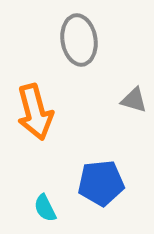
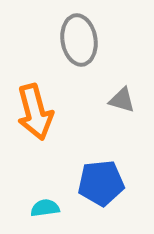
gray triangle: moved 12 px left
cyan semicircle: rotated 108 degrees clockwise
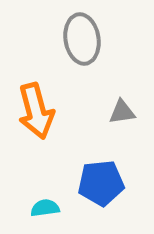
gray ellipse: moved 3 px right, 1 px up
gray triangle: moved 12 px down; rotated 24 degrees counterclockwise
orange arrow: moved 1 px right, 1 px up
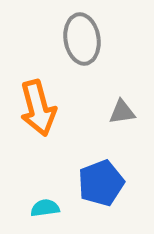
orange arrow: moved 2 px right, 3 px up
blue pentagon: rotated 15 degrees counterclockwise
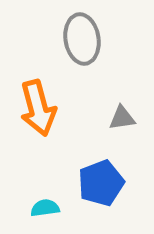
gray triangle: moved 6 px down
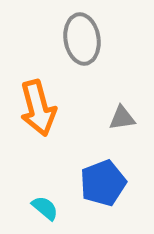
blue pentagon: moved 2 px right
cyan semicircle: rotated 48 degrees clockwise
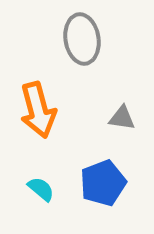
orange arrow: moved 2 px down
gray triangle: rotated 16 degrees clockwise
cyan semicircle: moved 4 px left, 19 px up
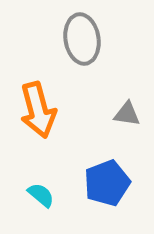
gray triangle: moved 5 px right, 4 px up
blue pentagon: moved 4 px right
cyan semicircle: moved 6 px down
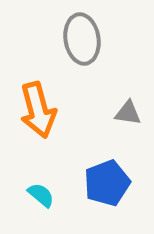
gray triangle: moved 1 px right, 1 px up
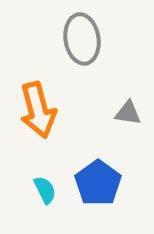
blue pentagon: moved 9 px left; rotated 15 degrees counterclockwise
cyan semicircle: moved 4 px right, 5 px up; rotated 24 degrees clockwise
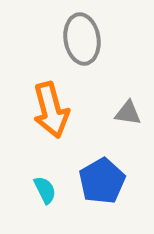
orange arrow: moved 13 px right
blue pentagon: moved 4 px right, 2 px up; rotated 6 degrees clockwise
